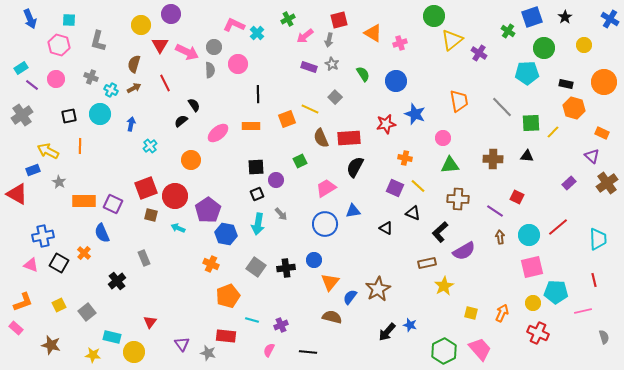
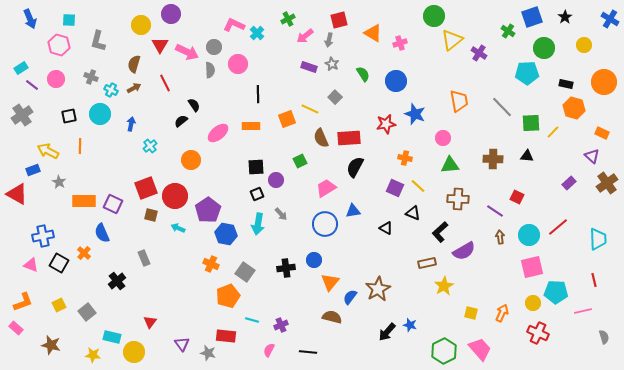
gray square at (256, 267): moved 11 px left, 5 px down
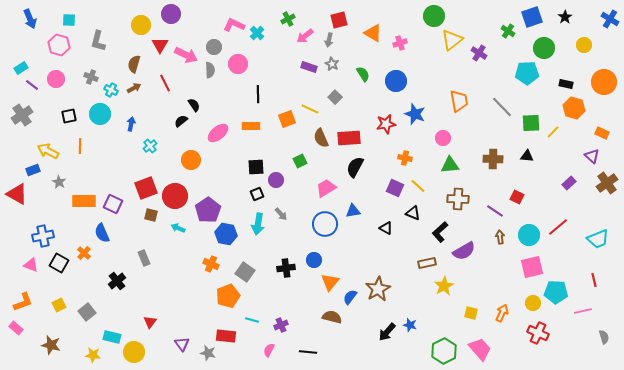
pink arrow at (187, 52): moved 1 px left, 3 px down
cyan trapezoid at (598, 239): rotated 70 degrees clockwise
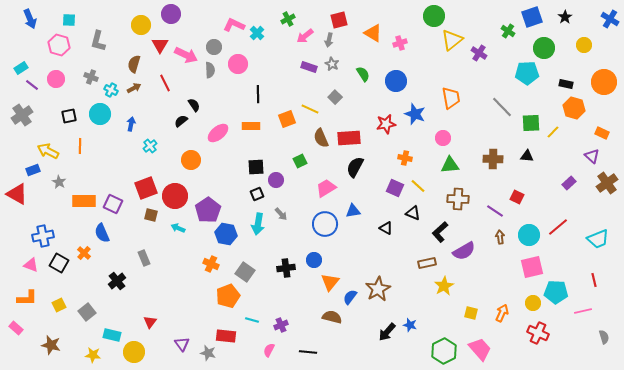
orange trapezoid at (459, 101): moved 8 px left, 3 px up
orange L-shape at (23, 302): moved 4 px right, 4 px up; rotated 20 degrees clockwise
cyan rectangle at (112, 337): moved 2 px up
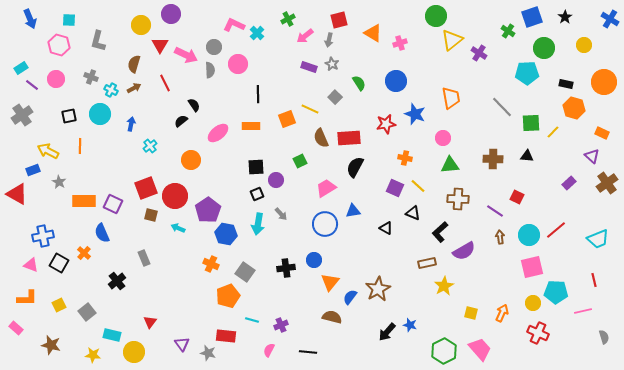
green circle at (434, 16): moved 2 px right
green semicircle at (363, 74): moved 4 px left, 9 px down
red line at (558, 227): moved 2 px left, 3 px down
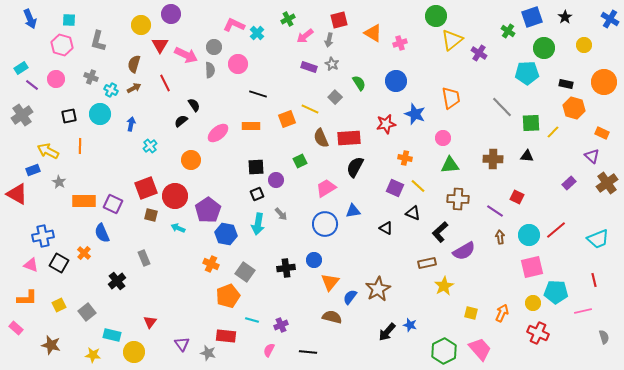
pink hexagon at (59, 45): moved 3 px right
black line at (258, 94): rotated 72 degrees counterclockwise
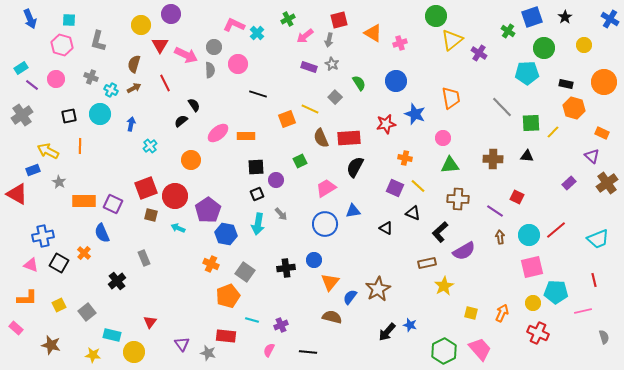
orange rectangle at (251, 126): moved 5 px left, 10 px down
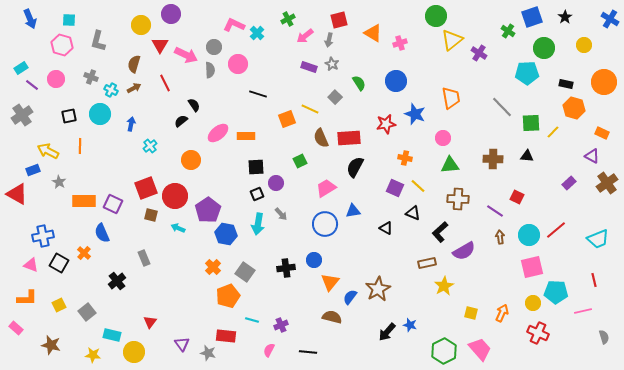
purple triangle at (592, 156): rotated 14 degrees counterclockwise
purple circle at (276, 180): moved 3 px down
orange cross at (211, 264): moved 2 px right, 3 px down; rotated 21 degrees clockwise
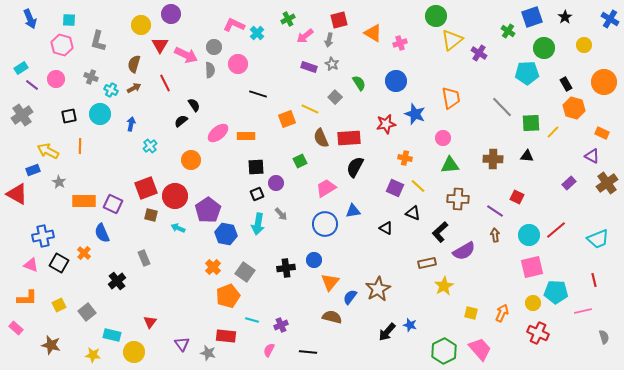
black rectangle at (566, 84): rotated 48 degrees clockwise
brown arrow at (500, 237): moved 5 px left, 2 px up
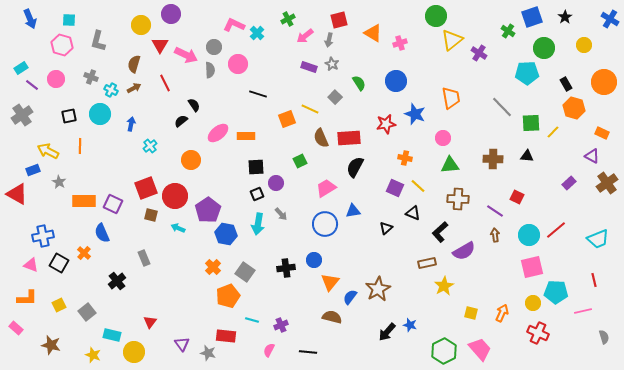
black triangle at (386, 228): rotated 48 degrees clockwise
yellow star at (93, 355): rotated 14 degrees clockwise
